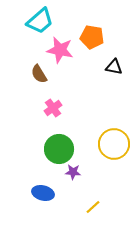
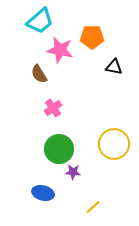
orange pentagon: rotated 10 degrees counterclockwise
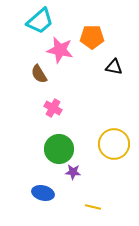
pink cross: rotated 24 degrees counterclockwise
yellow line: rotated 56 degrees clockwise
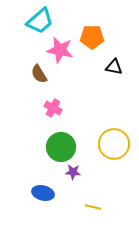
green circle: moved 2 px right, 2 px up
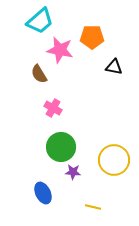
yellow circle: moved 16 px down
blue ellipse: rotated 50 degrees clockwise
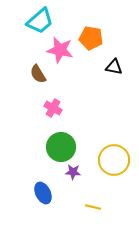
orange pentagon: moved 1 px left, 1 px down; rotated 10 degrees clockwise
brown semicircle: moved 1 px left
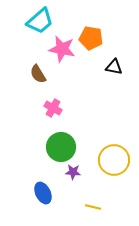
pink star: moved 2 px right, 1 px up
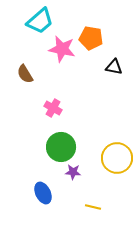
brown semicircle: moved 13 px left
yellow circle: moved 3 px right, 2 px up
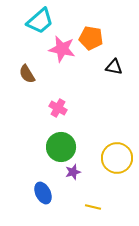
brown semicircle: moved 2 px right
pink cross: moved 5 px right
purple star: rotated 21 degrees counterclockwise
